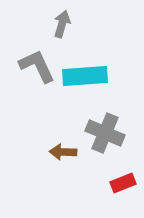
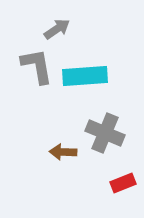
gray arrow: moved 5 px left, 5 px down; rotated 40 degrees clockwise
gray L-shape: rotated 15 degrees clockwise
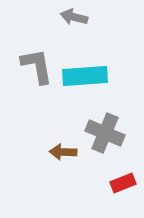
gray arrow: moved 17 px right, 12 px up; rotated 132 degrees counterclockwise
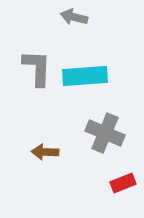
gray L-shape: moved 2 px down; rotated 12 degrees clockwise
brown arrow: moved 18 px left
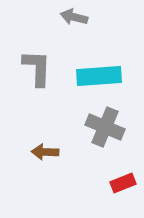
cyan rectangle: moved 14 px right
gray cross: moved 6 px up
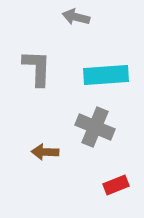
gray arrow: moved 2 px right
cyan rectangle: moved 7 px right, 1 px up
gray cross: moved 10 px left
red rectangle: moved 7 px left, 2 px down
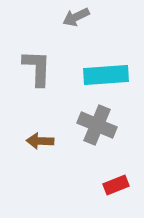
gray arrow: rotated 40 degrees counterclockwise
gray cross: moved 2 px right, 2 px up
brown arrow: moved 5 px left, 11 px up
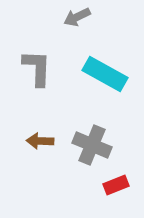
gray arrow: moved 1 px right
cyan rectangle: moved 1 px left, 1 px up; rotated 33 degrees clockwise
gray cross: moved 5 px left, 20 px down
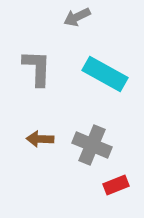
brown arrow: moved 2 px up
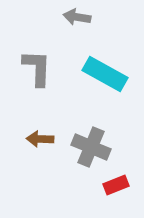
gray arrow: rotated 36 degrees clockwise
gray cross: moved 1 px left, 2 px down
